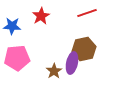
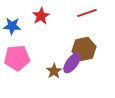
purple ellipse: rotated 25 degrees clockwise
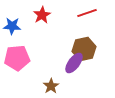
red star: moved 1 px right, 1 px up
purple ellipse: moved 2 px right
brown star: moved 3 px left, 15 px down
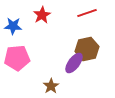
blue star: moved 1 px right
brown hexagon: moved 3 px right
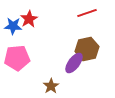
red star: moved 13 px left, 4 px down
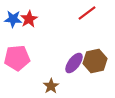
red line: rotated 18 degrees counterclockwise
blue star: moved 7 px up
brown hexagon: moved 8 px right, 12 px down
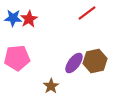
blue star: moved 1 px up
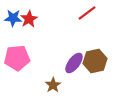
brown star: moved 2 px right, 1 px up
